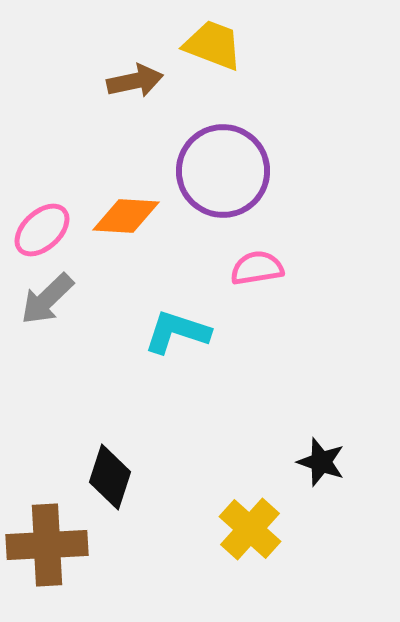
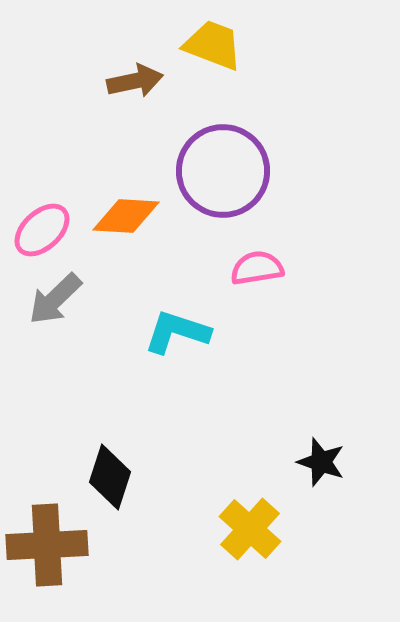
gray arrow: moved 8 px right
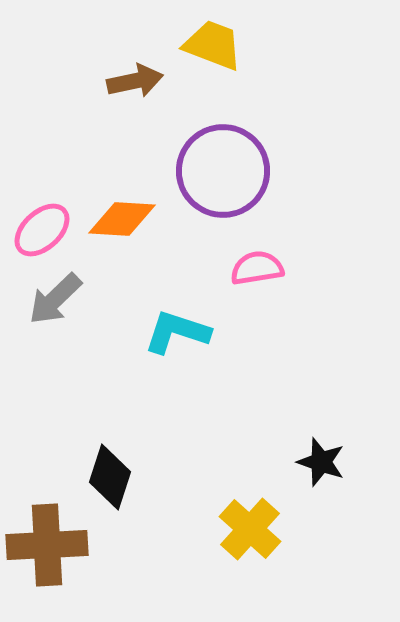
orange diamond: moved 4 px left, 3 px down
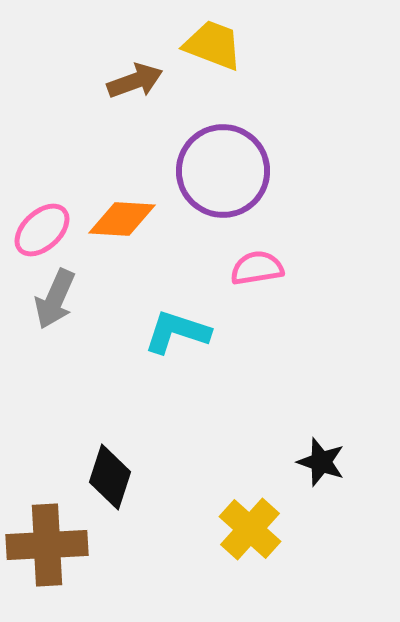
brown arrow: rotated 8 degrees counterclockwise
gray arrow: rotated 22 degrees counterclockwise
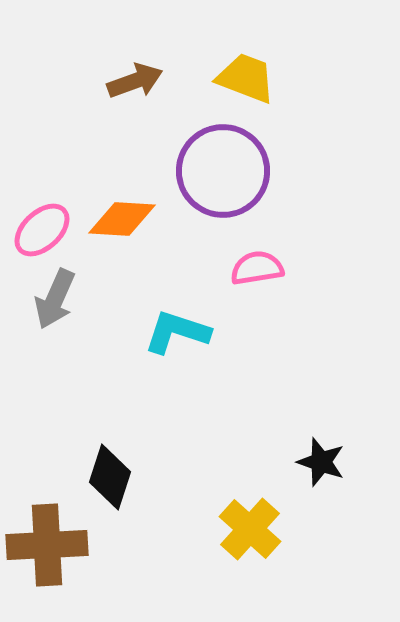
yellow trapezoid: moved 33 px right, 33 px down
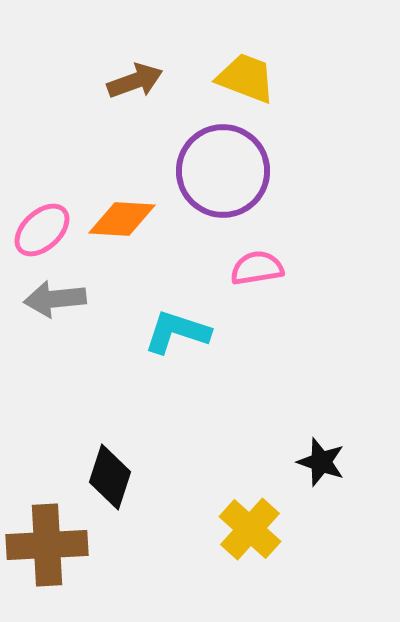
gray arrow: rotated 60 degrees clockwise
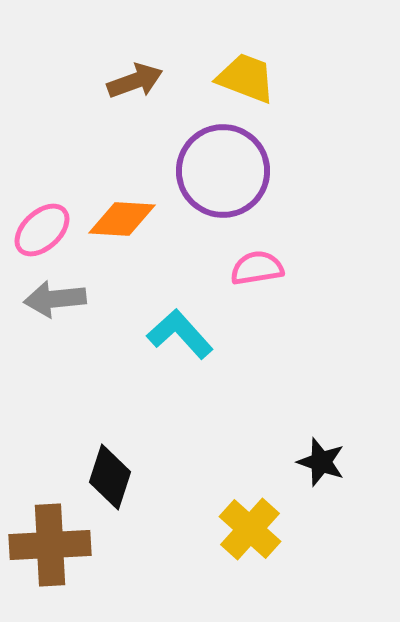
cyan L-shape: moved 3 px right, 2 px down; rotated 30 degrees clockwise
brown cross: moved 3 px right
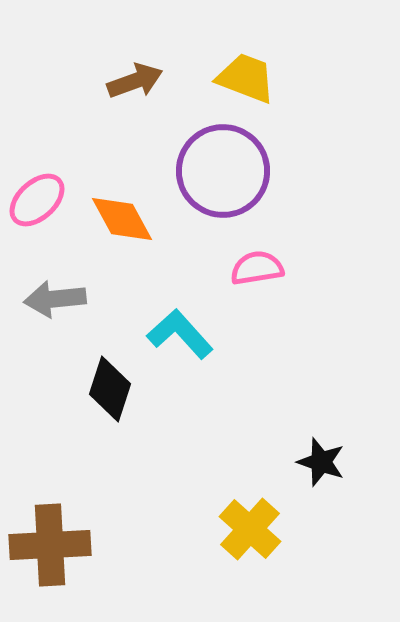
orange diamond: rotated 58 degrees clockwise
pink ellipse: moved 5 px left, 30 px up
black diamond: moved 88 px up
